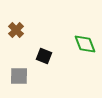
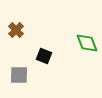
green diamond: moved 2 px right, 1 px up
gray square: moved 1 px up
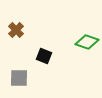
green diamond: moved 1 px up; rotated 50 degrees counterclockwise
gray square: moved 3 px down
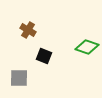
brown cross: moved 12 px right; rotated 14 degrees counterclockwise
green diamond: moved 5 px down
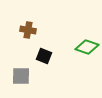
brown cross: rotated 21 degrees counterclockwise
gray square: moved 2 px right, 2 px up
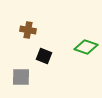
green diamond: moved 1 px left
gray square: moved 1 px down
